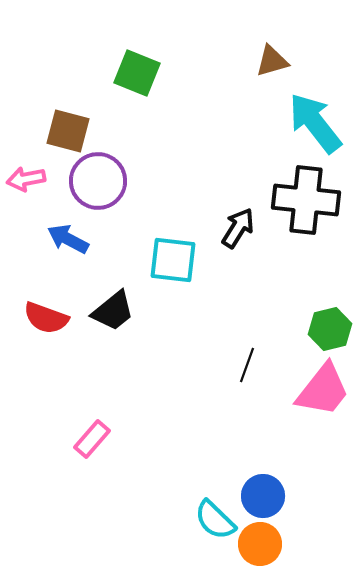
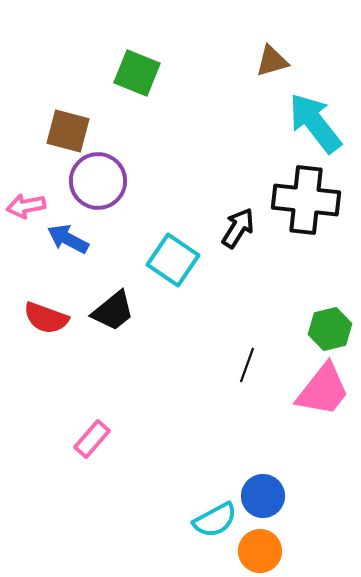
pink arrow: moved 27 px down
cyan square: rotated 27 degrees clockwise
cyan semicircle: rotated 72 degrees counterclockwise
orange circle: moved 7 px down
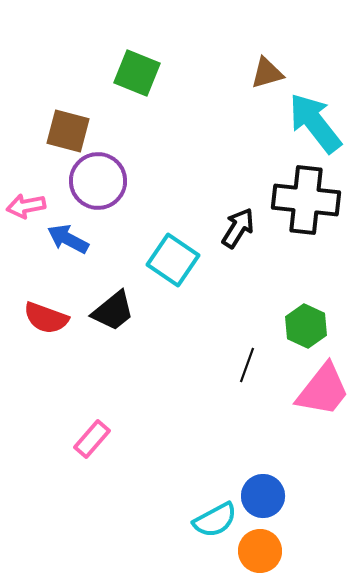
brown triangle: moved 5 px left, 12 px down
green hexagon: moved 24 px left, 3 px up; rotated 21 degrees counterclockwise
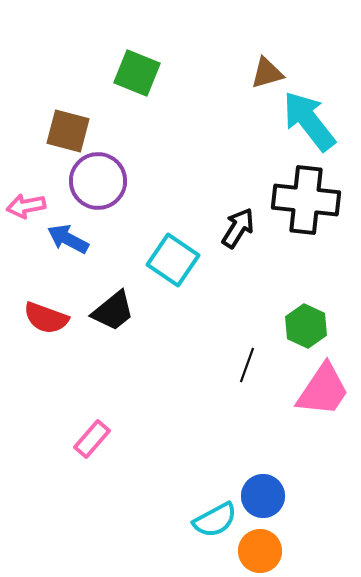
cyan arrow: moved 6 px left, 2 px up
pink trapezoid: rotated 4 degrees counterclockwise
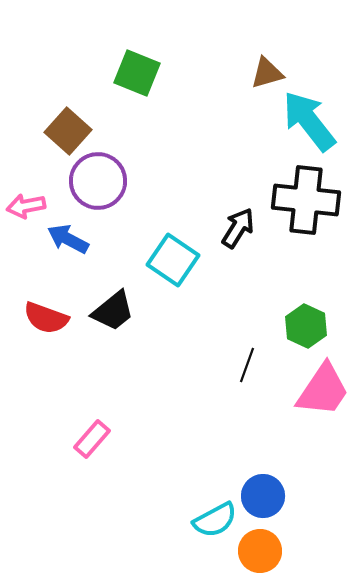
brown square: rotated 27 degrees clockwise
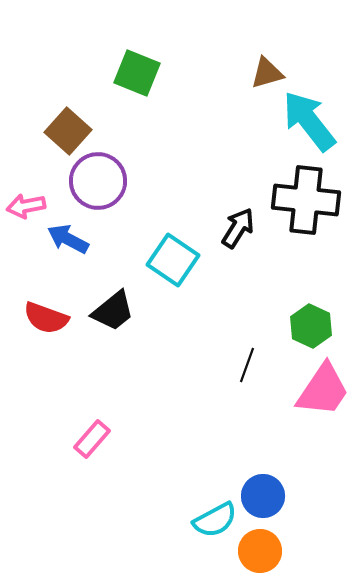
green hexagon: moved 5 px right
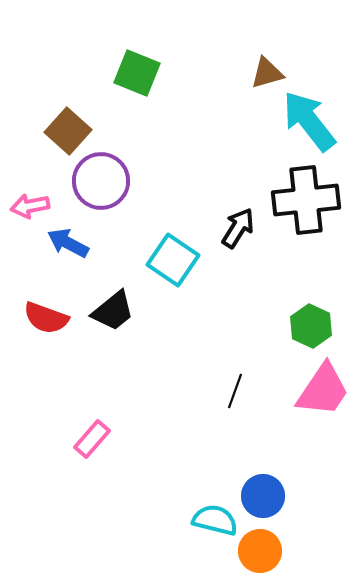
purple circle: moved 3 px right
black cross: rotated 12 degrees counterclockwise
pink arrow: moved 4 px right
blue arrow: moved 4 px down
black line: moved 12 px left, 26 px down
cyan semicircle: rotated 138 degrees counterclockwise
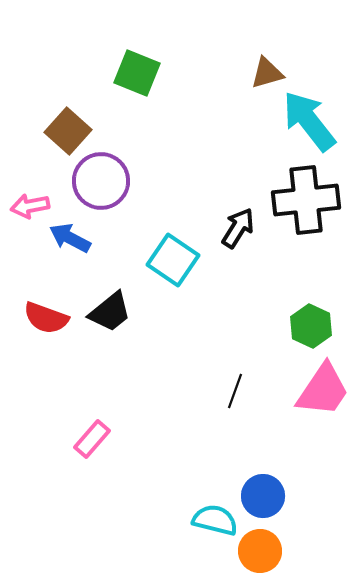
blue arrow: moved 2 px right, 5 px up
black trapezoid: moved 3 px left, 1 px down
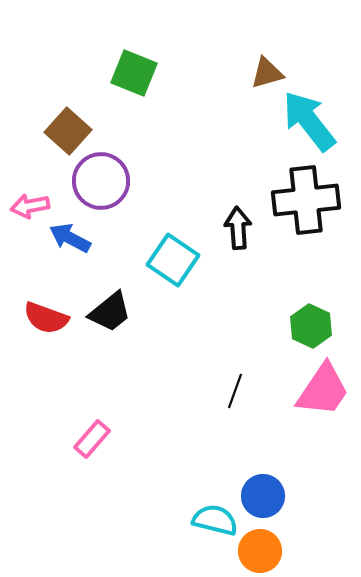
green square: moved 3 px left
black arrow: rotated 36 degrees counterclockwise
